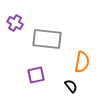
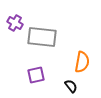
gray rectangle: moved 5 px left, 2 px up
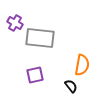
gray rectangle: moved 2 px left, 1 px down
orange semicircle: moved 3 px down
purple square: moved 1 px left
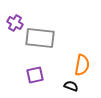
black semicircle: rotated 32 degrees counterclockwise
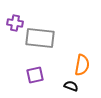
purple cross: rotated 21 degrees counterclockwise
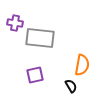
black semicircle: rotated 40 degrees clockwise
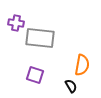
purple cross: moved 1 px right
purple square: rotated 30 degrees clockwise
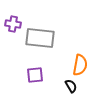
purple cross: moved 3 px left, 1 px down
orange semicircle: moved 2 px left
purple square: rotated 24 degrees counterclockwise
